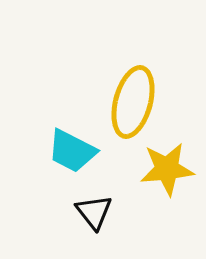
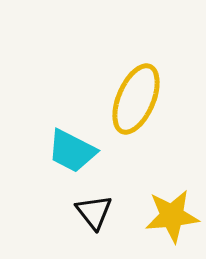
yellow ellipse: moved 3 px right, 3 px up; rotated 8 degrees clockwise
yellow star: moved 5 px right, 47 px down
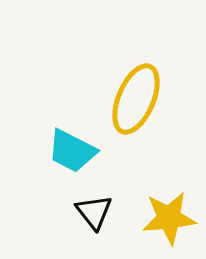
yellow star: moved 3 px left, 2 px down
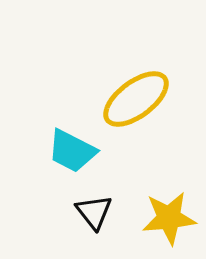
yellow ellipse: rotated 30 degrees clockwise
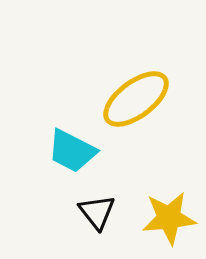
black triangle: moved 3 px right
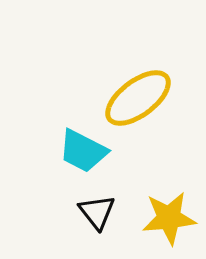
yellow ellipse: moved 2 px right, 1 px up
cyan trapezoid: moved 11 px right
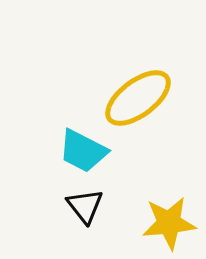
black triangle: moved 12 px left, 6 px up
yellow star: moved 5 px down
